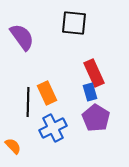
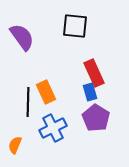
black square: moved 1 px right, 3 px down
orange rectangle: moved 1 px left, 1 px up
orange semicircle: moved 2 px right, 1 px up; rotated 114 degrees counterclockwise
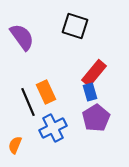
black square: rotated 12 degrees clockwise
red rectangle: rotated 64 degrees clockwise
black line: rotated 24 degrees counterclockwise
purple pentagon: rotated 8 degrees clockwise
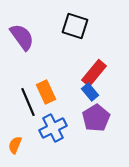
blue rectangle: rotated 24 degrees counterclockwise
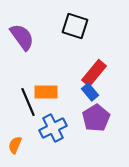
orange rectangle: rotated 65 degrees counterclockwise
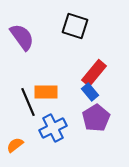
orange semicircle: rotated 30 degrees clockwise
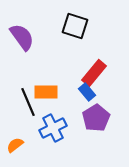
blue rectangle: moved 3 px left
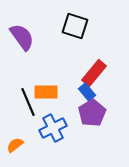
purple pentagon: moved 4 px left, 5 px up
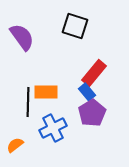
black line: rotated 24 degrees clockwise
